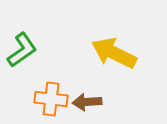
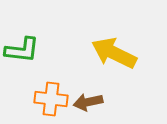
green L-shape: rotated 42 degrees clockwise
brown arrow: moved 1 px right; rotated 8 degrees counterclockwise
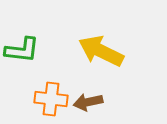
yellow arrow: moved 13 px left, 2 px up
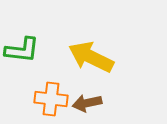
yellow arrow: moved 10 px left, 6 px down
brown arrow: moved 1 px left, 1 px down
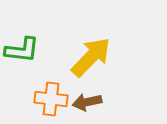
yellow arrow: rotated 108 degrees clockwise
brown arrow: moved 1 px up
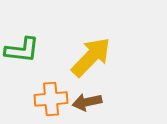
orange cross: rotated 12 degrees counterclockwise
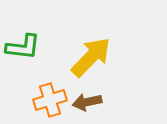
green L-shape: moved 1 px right, 3 px up
orange cross: moved 1 px left, 1 px down; rotated 12 degrees counterclockwise
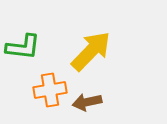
yellow arrow: moved 6 px up
orange cross: moved 10 px up; rotated 8 degrees clockwise
